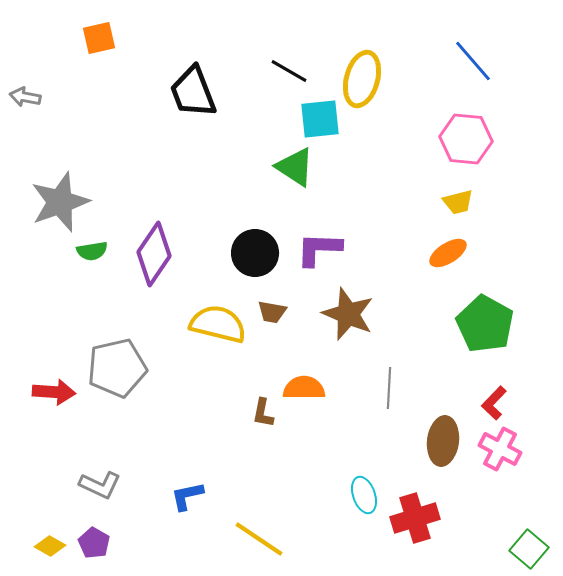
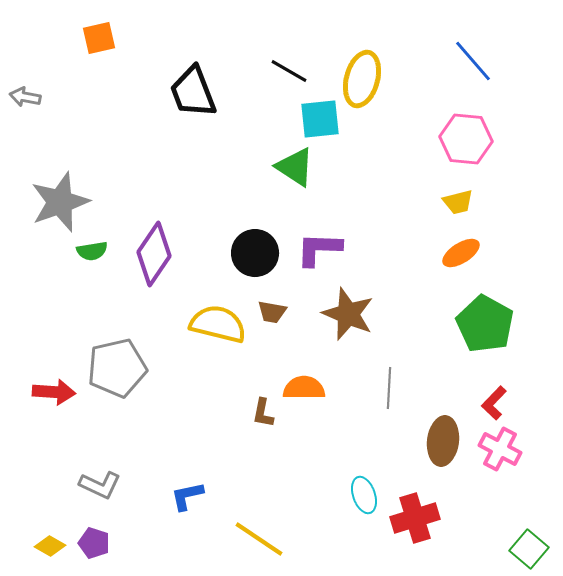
orange ellipse: moved 13 px right
purple pentagon: rotated 12 degrees counterclockwise
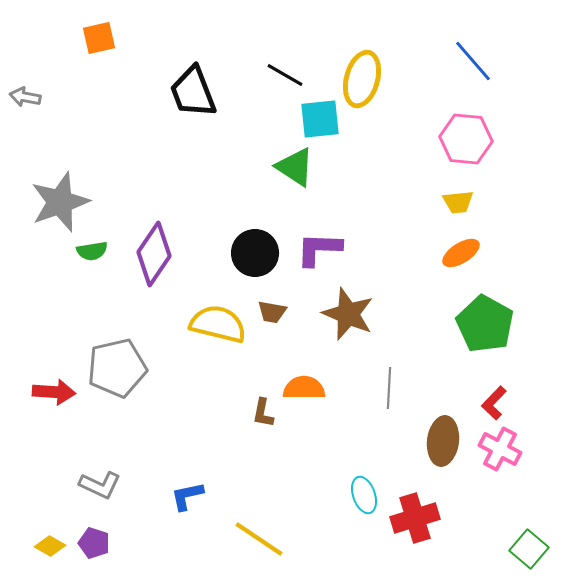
black line: moved 4 px left, 4 px down
yellow trapezoid: rotated 8 degrees clockwise
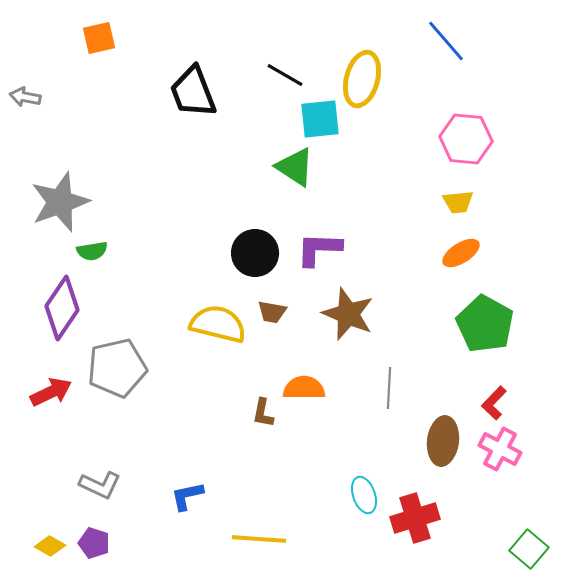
blue line: moved 27 px left, 20 px up
purple diamond: moved 92 px left, 54 px down
red arrow: moved 3 px left; rotated 30 degrees counterclockwise
yellow line: rotated 30 degrees counterclockwise
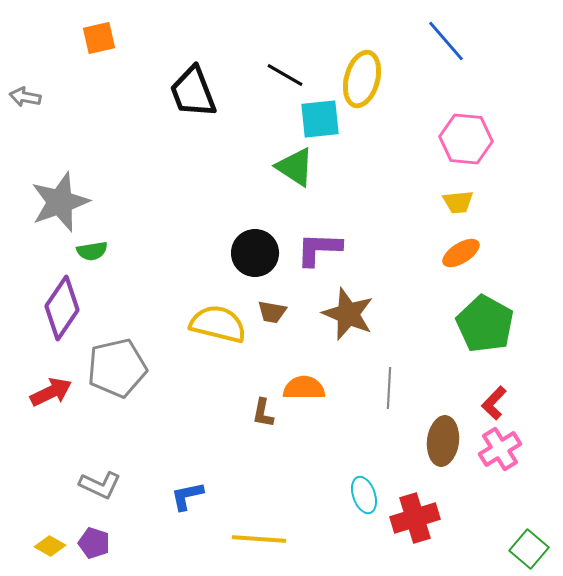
pink cross: rotated 30 degrees clockwise
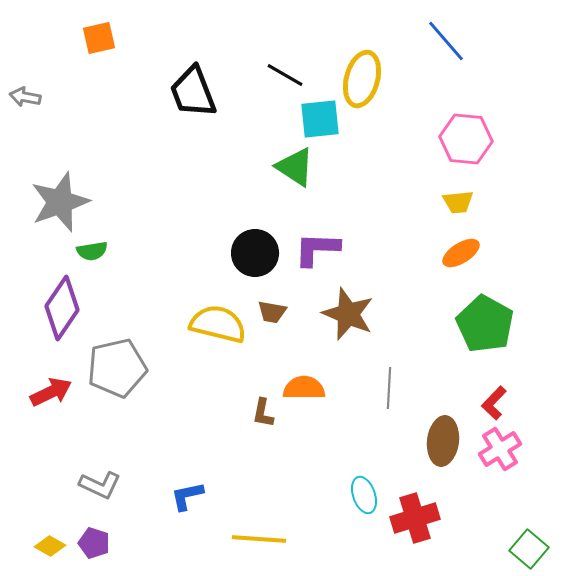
purple L-shape: moved 2 px left
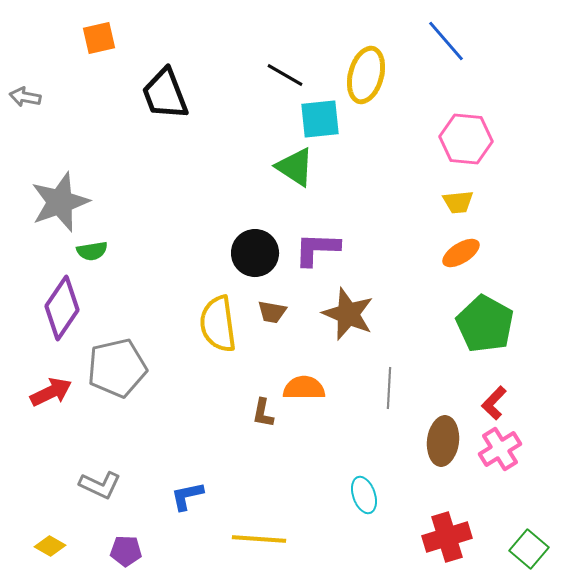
yellow ellipse: moved 4 px right, 4 px up
black trapezoid: moved 28 px left, 2 px down
yellow semicircle: rotated 112 degrees counterclockwise
red cross: moved 32 px right, 19 px down
purple pentagon: moved 32 px right, 8 px down; rotated 16 degrees counterclockwise
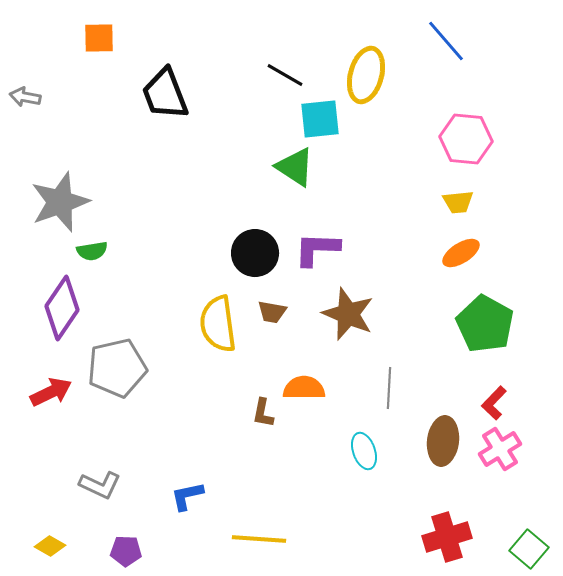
orange square: rotated 12 degrees clockwise
cyan ellipse: moved 44 px up
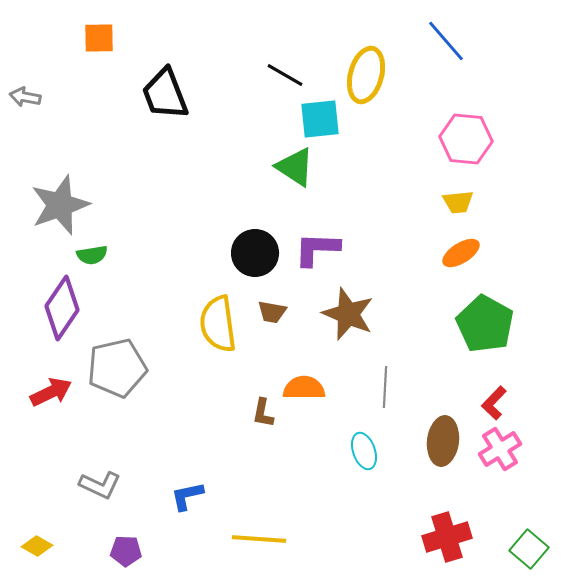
gray star: moved 3 px down
green semicircle: moved 4 px down
gray line: moved 4 px left, 1 px up
yellow diamond: moved 13 px left
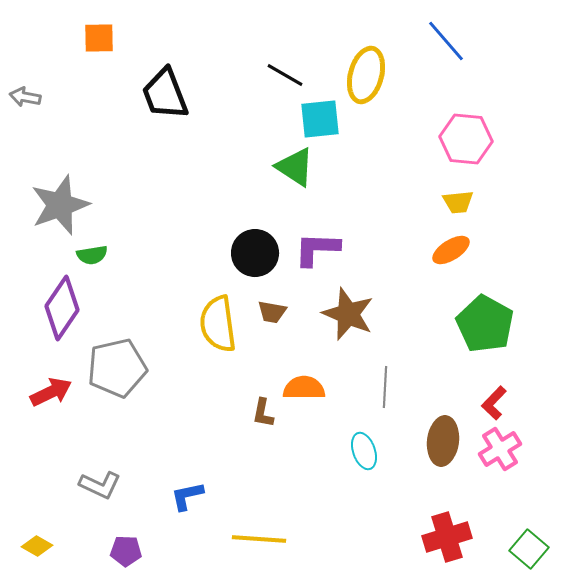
orange ellipse: moved 10 px left, 3 px up
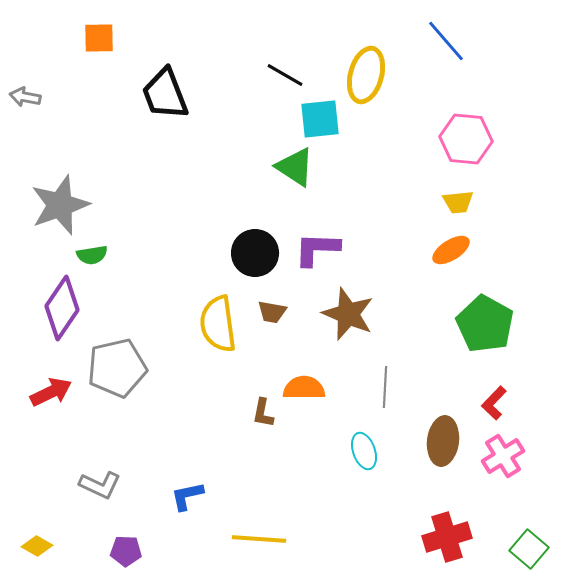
pink cross: moved 3 px right, 7 px down
